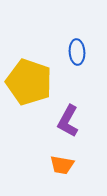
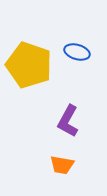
blue ellipse: rotated 70 degrees counterclockwise
yellow pentagon: moved 17 px up
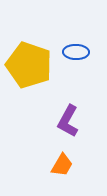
blue ellipse: moved 1 px left; rotated 15 degrees counterclockwise
orange trapezoid: rotated 70 degrees counterclockwise
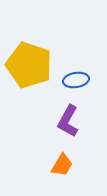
blue ellipse: moved 28 px down; rotated 10 degrees counterclockwise
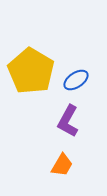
yellow pentagon: moved 2 px right, 6 px down; rotated 12 degrees clockwise
blue ellipse: rotated 25 degrees counterclockwise
